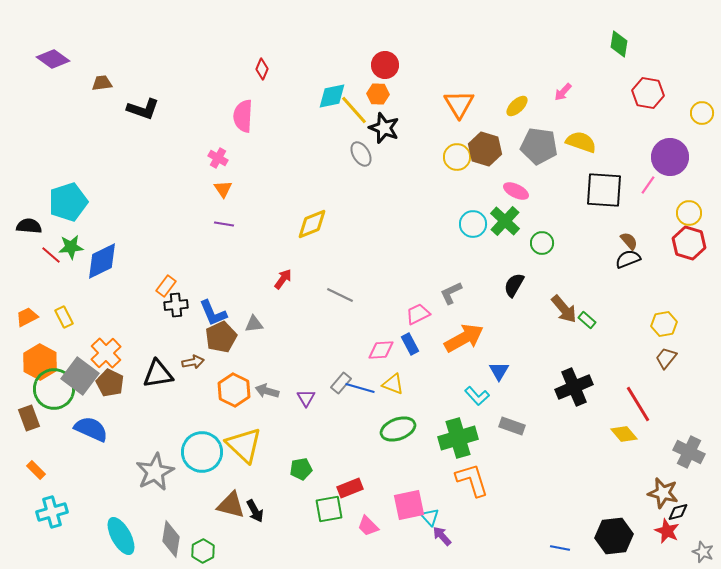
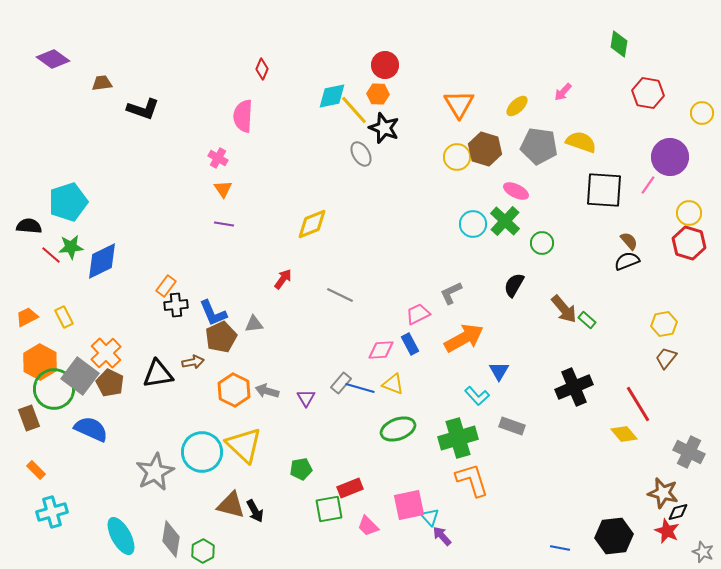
black semicircle at (628, 259): moved 1 px left, 2 px down
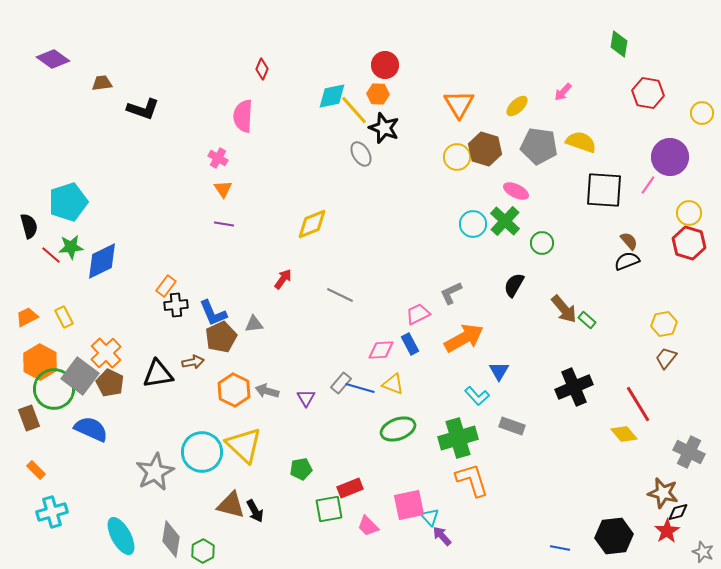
black semicircle at (29, 226): rotated 70 degrees clockwise
red star at (667, 531): rotated 15 degrees clockwise
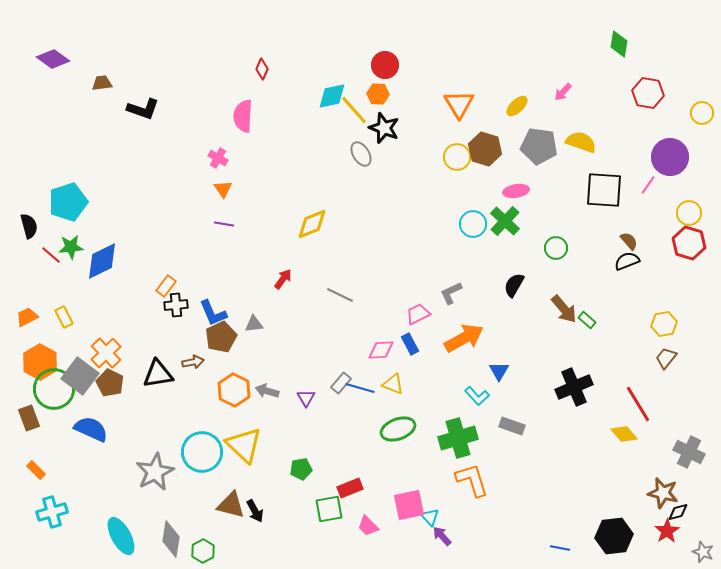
pink ellipse at (516, 191): rotated 35 degrees counterclockwise
green circle at (542, 243): moved 14 px right, 5 px down
